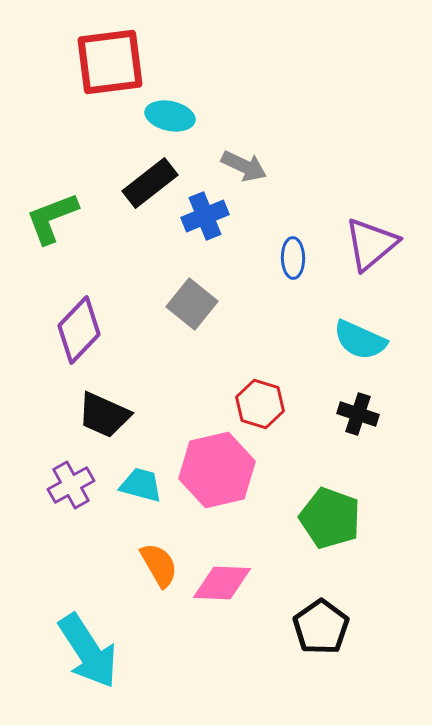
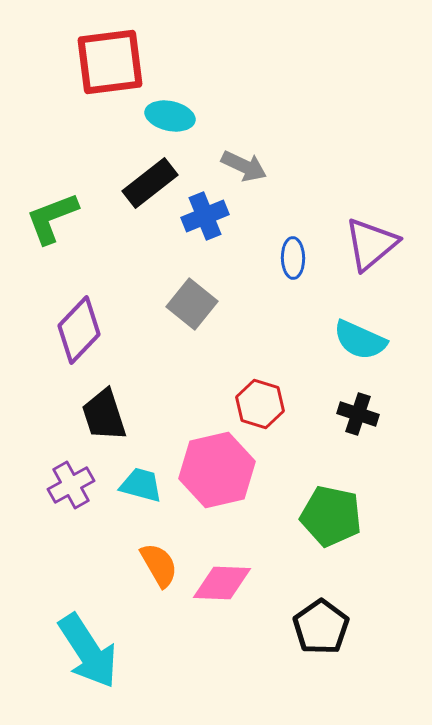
black trapezoid: rotated 48 degrees clockwise
green pentagon: moved 1 px right, 2 px up; rotated 8 degrees counterclockwise
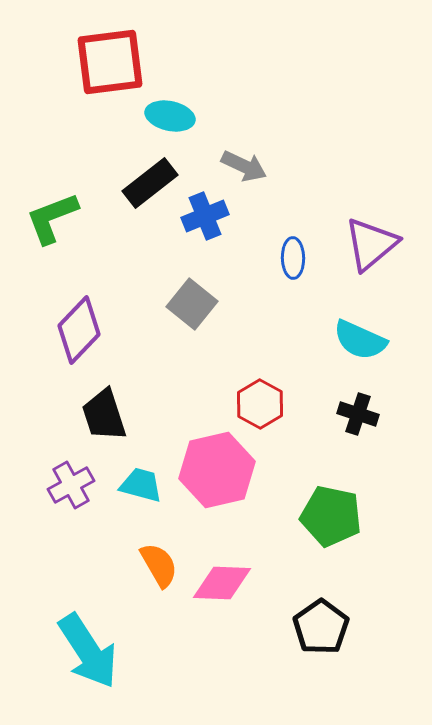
red hexagon: rotated 12 degrees clockwise
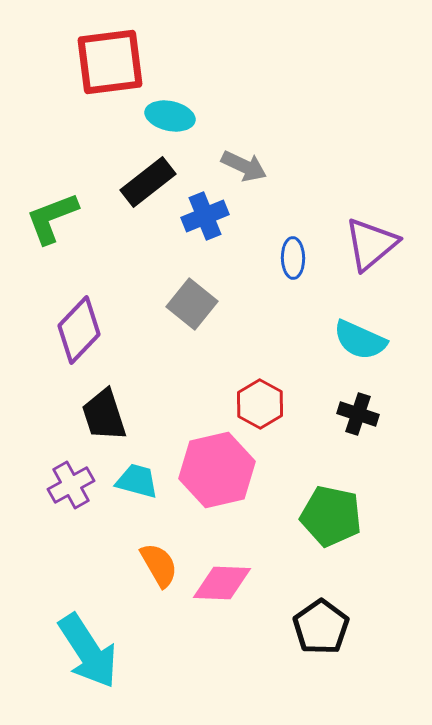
black rectangle: moved 2 px left, 1 px up
cyan trapezoid: moved 4 px left, 4 px up
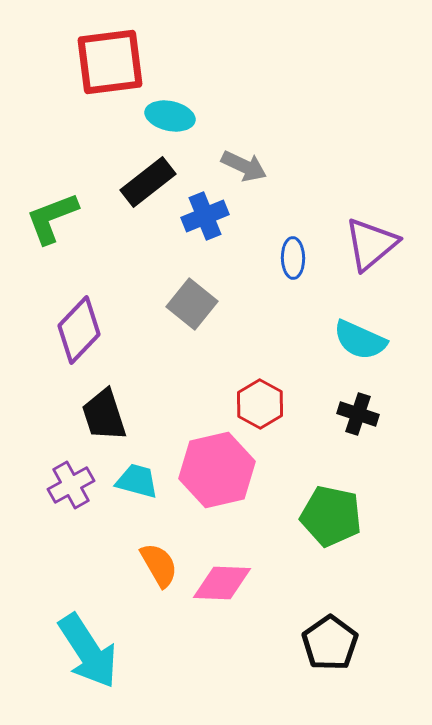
black pentagon: moved 9 px right, 16 px down
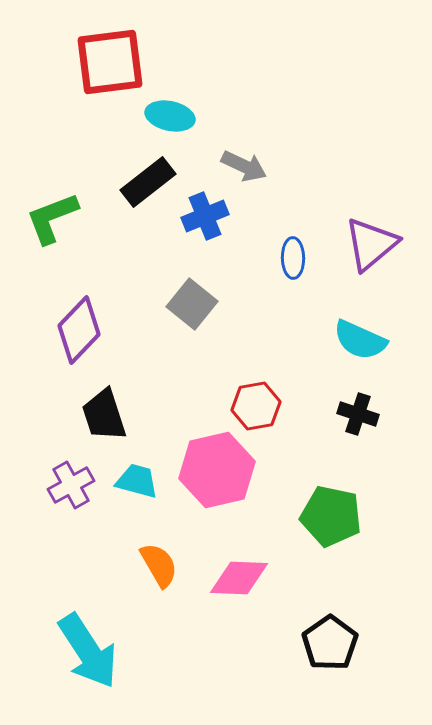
red hexagon: moved 4 px left, 2 px down; rotated 21 degrees clockwise
pink diamond: moved 17 px right, 5 px up
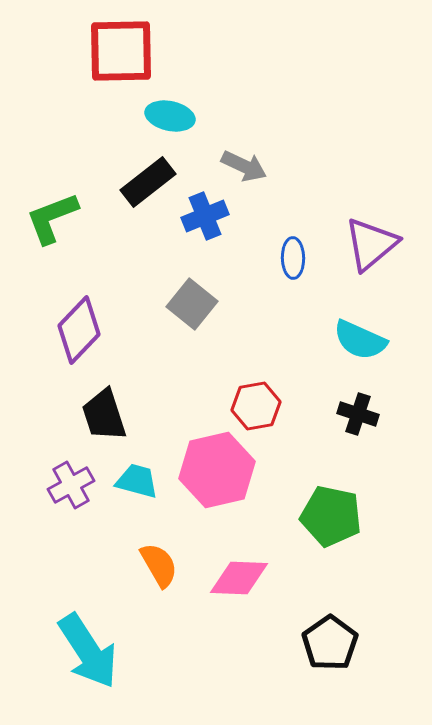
red square: moved 11 px right, 11 px up; rotated 6 degrees clockwise
